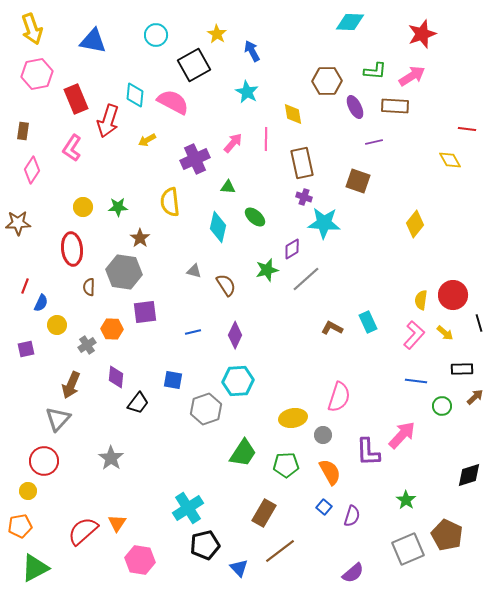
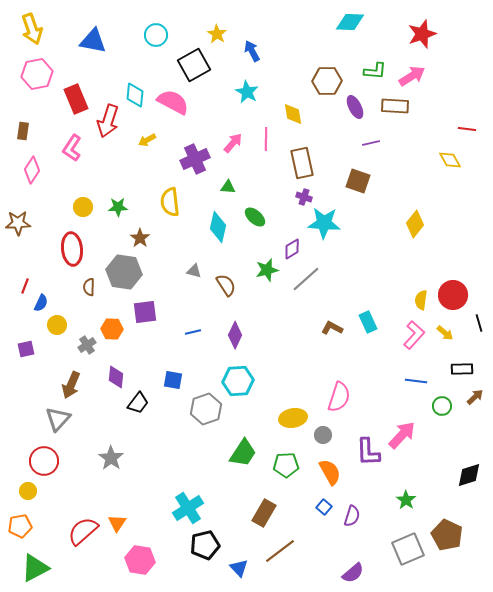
purple line at (374, 142): moved 3 px left, 1 px down
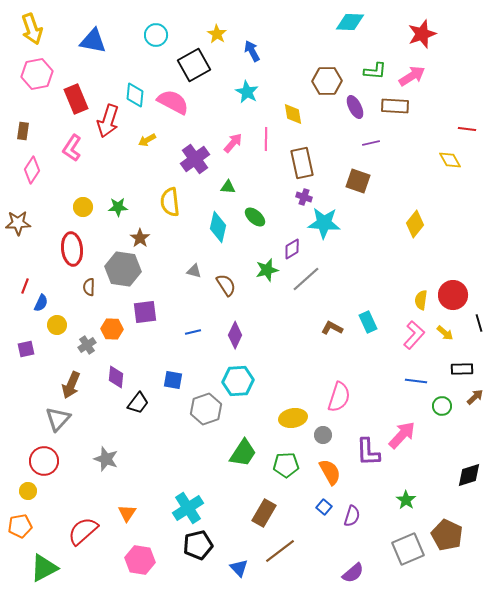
purple cross at (195, 159): rotated 12 degrees counterclockwise
gray hexagon at (124, 272): moved 1 px left, 3 px up
gray star at (111, 458): moved 5 px left, 1 px down; rotated 15 degrees counterclockwise
orange triangle at (117, 523): moved 10 px right, 10 px up
black pentagon at (205, 545): moved 7 px left
green triangle at (35, 568): moved 9 px right
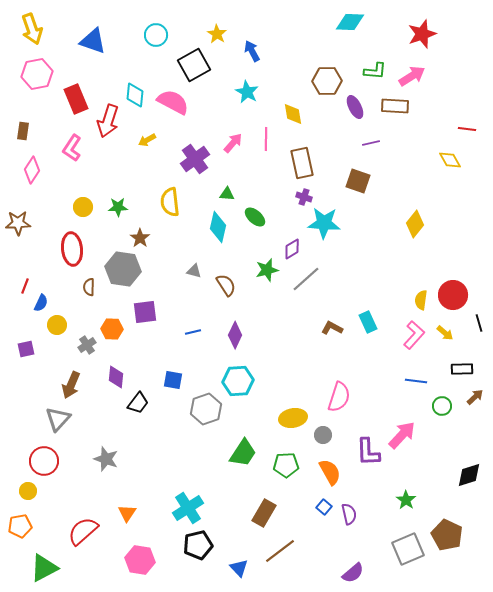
blue triangle at (93, 41): rotated 8 degrees clockwise
green triangle at (228, 187): moved 1 px left, 7 px down
purple semicircle at (352, 516): moved 3 px left, 2 px up; rotated 30 degrees counterclockwise
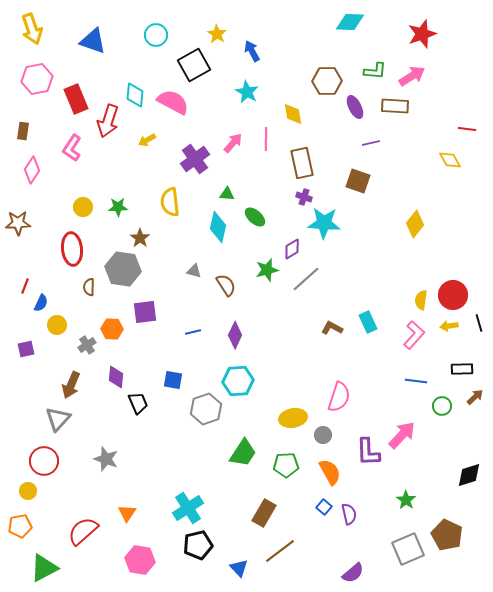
pink hexagon at (37, 74): moved 5 px down
yellow arrow at (445, 333): moved 4 px right, 7 px up; rotated 132 degrees clockwise
black trapezoid at (138, 403): rotated 60 degrees counterclockwise
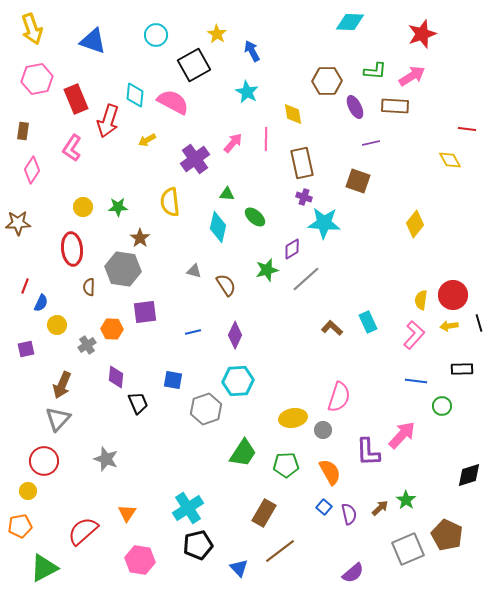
brown L-shape at (332, 328): rotated 15 degrees clockwise
brown arrow at (71, 385): moved 9 px left
brown arrow at (475, 397): moved 95 px left, 111 px down
gray circle at (323, 435): moved 5 px up
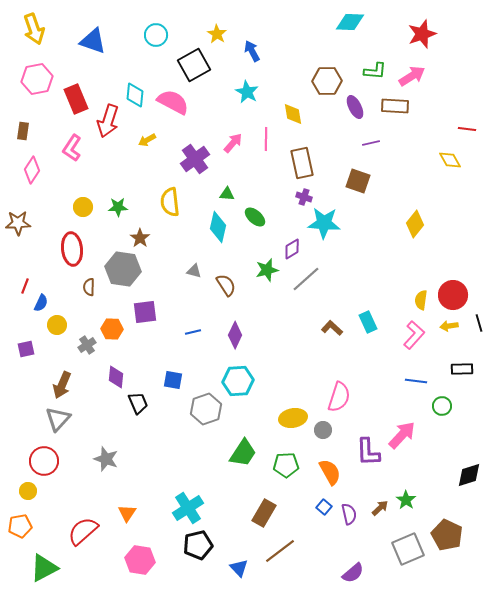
yellow arrow at (32, 29): moved 2 px right
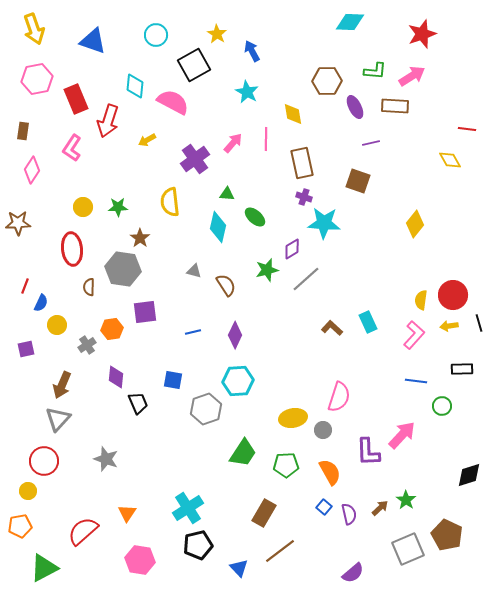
cyan diamond at (135, 95): moved 9 px up
orange hexagon at (112, 329): rotated 10 degrees counterclockwise
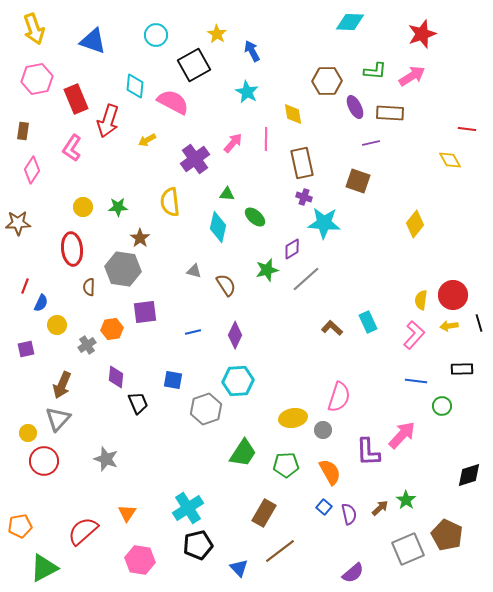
brown rectangle at (395, 106): moved 5 px left, 7 px down
yellow circle at (28, 491): moved 58 px up
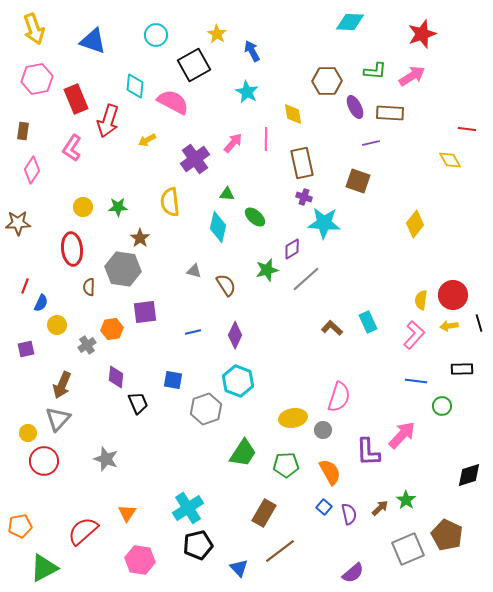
cyan hexagon at (238, 381): rotated 24 degrees clockwise
